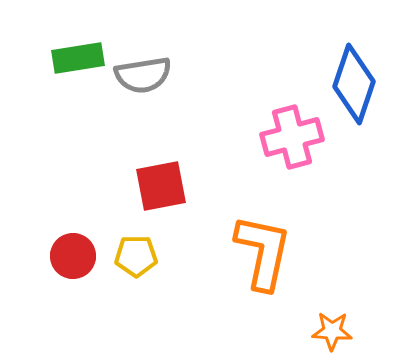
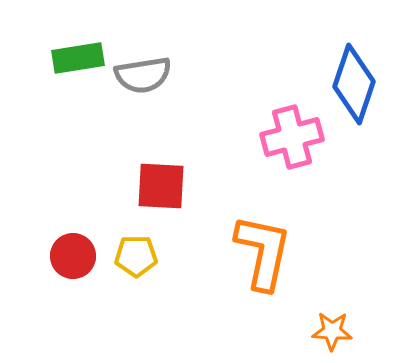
red square: rotated 14 degrees clockwise
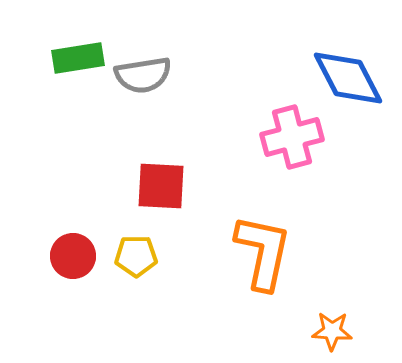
blue diamond: moved 6 px left, 6 px up; rotated 46 degrees counterclockwise
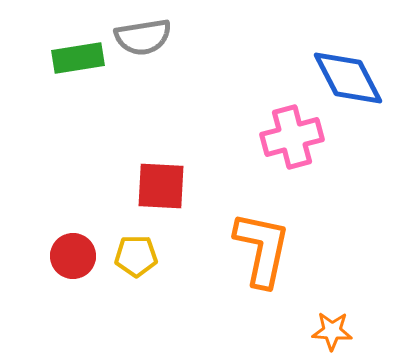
gray semicircle: moved 38 px up
orange L-shape: moved 1 px left, 3 px up
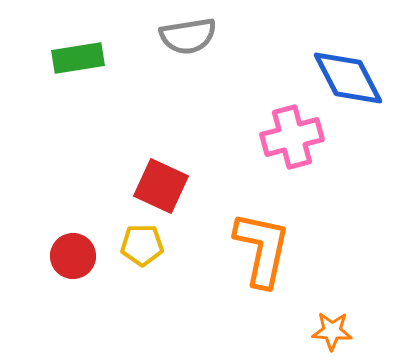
gray semicircle: moved 45 px right, 1 px up
red square: rotated 22 degrees clockwise
yellow pentagon: moved 6 px right, 11 px up
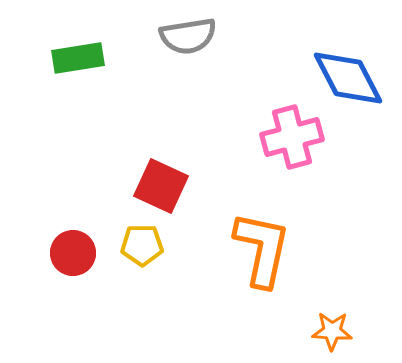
red circle: moved 3 px up
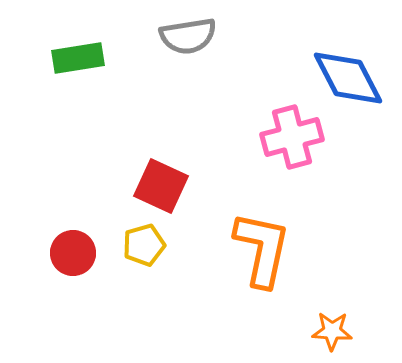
yellow pentagon: moved 2 px right; rotated 15 degrees counterclockwise
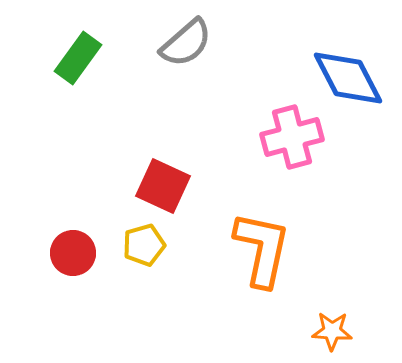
gray semicircle: moved 2 px left, 7 px down; rotated 32 degrees counterclockwise
green rectangle: rotated 45 degrees counterclockwise
red square: moved 2 px right
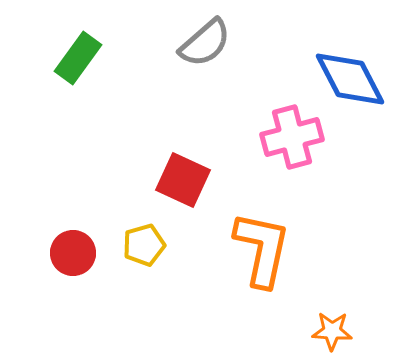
gray semicircle: moved 19 px right
blue diamond: moved 2 px right, 1 px down
red square: moved 20 px right, 6 px up
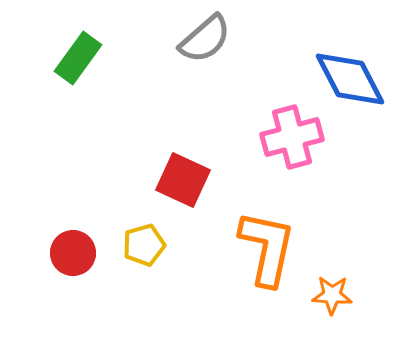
gray semicircle: moved 4 px up
orange L-shape: moved 5 px right, 1 px up
orange star: moved 36 px up
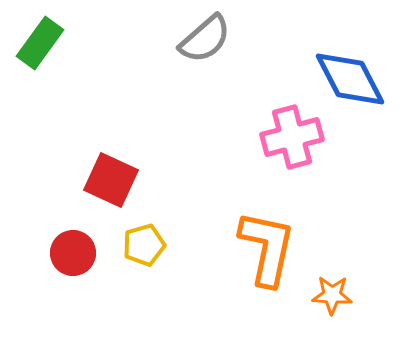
green rectangle: moved 38 px left, 15 px up
red square: moved 72 px left
